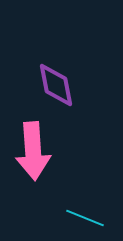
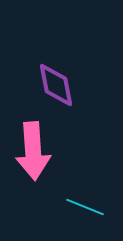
cyan line: moved 11 px up
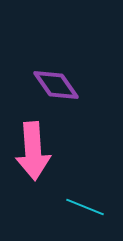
purple diamond: rotated 24 degrees counterclockwise
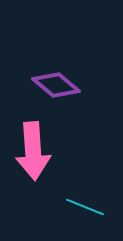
purple diamond: rotated 15 degrees counterclockwise
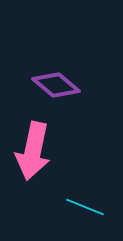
pink arrow: rotated 16 degrees clockwise
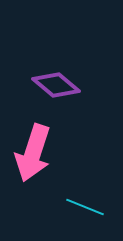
pink arrow: moved 2 px down; rotated 6 degrees clockwise
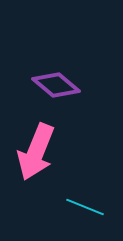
pink arrow: moved 3 px right, 1 px up; rotated 4 degrees clockwise
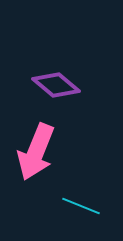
cyan line: moved 4 px left, 1 px up
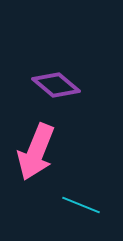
cyan line: moved 1 px up
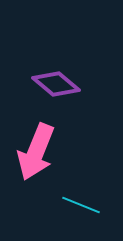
purple diamond: moved 1 px up
